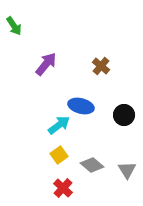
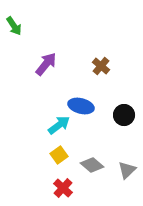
gray triangle: rotated 18 degrees clockwise
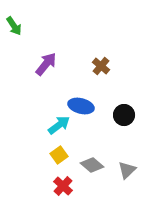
red cross: moved 2 px up
